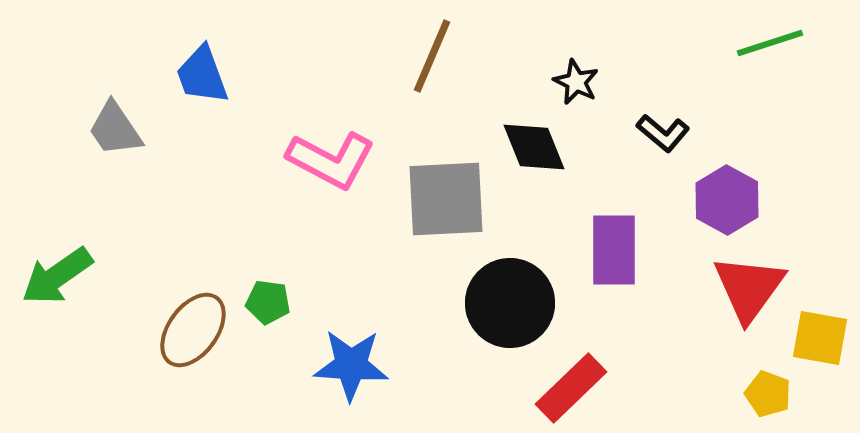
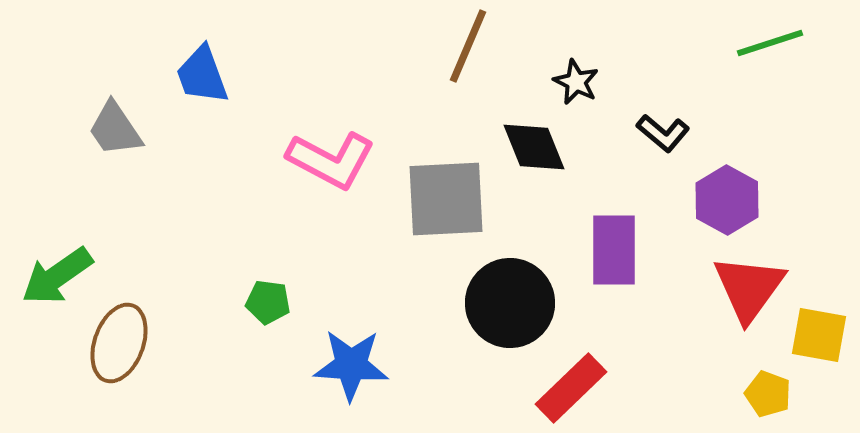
brown line: moved 36 px right, 10 px up
brown ellipse: moved 74 px left, 13 px down; rotated 16 degrees counterclockwise
yellow square: moved 1 px left, 3 px up
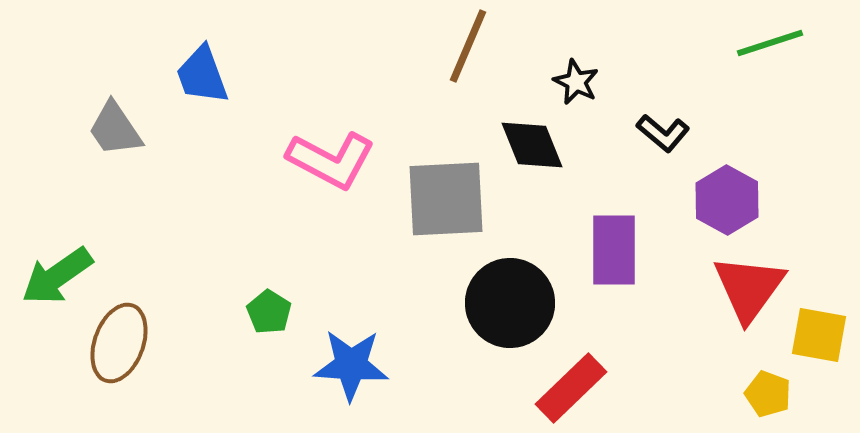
black diamond: moved 2 px left, 2 px up
green pentagon: moved 1 px right, 10 px down; rotated 24 degrees clockwise
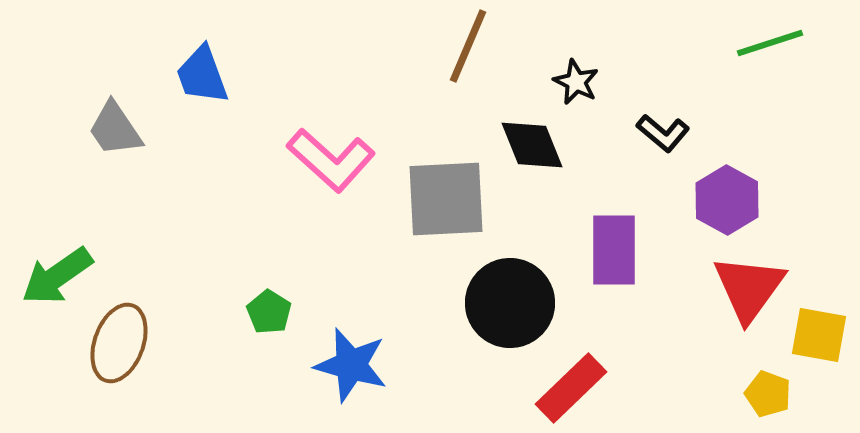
pink L-shape: rotated 14 degrees clockwise
blue star: rotated 12 degrees clockwise
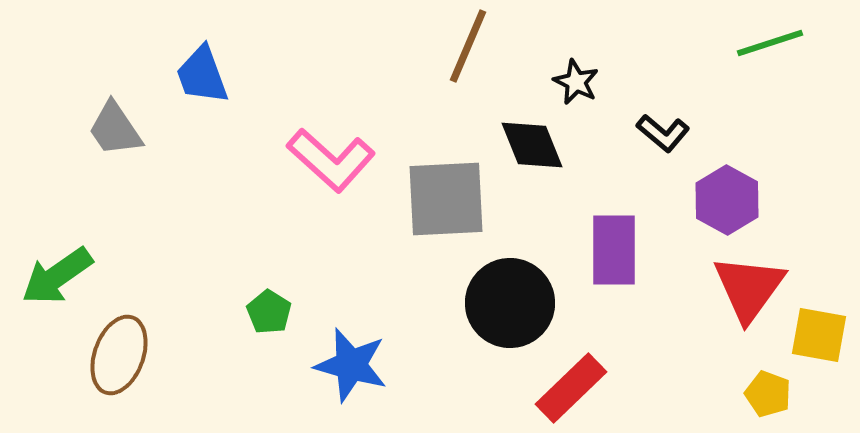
brown ellipse: moved 12 px down
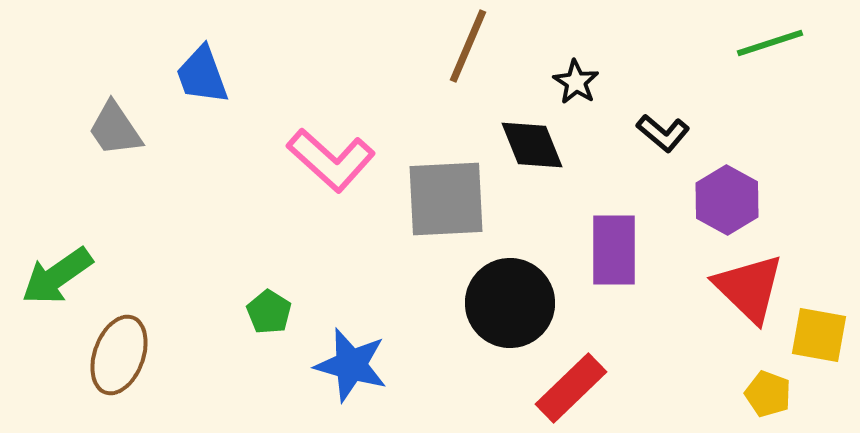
black star: rotated 6 degrees clockwise
red triangle: rotated 22 degrees counterclockwise
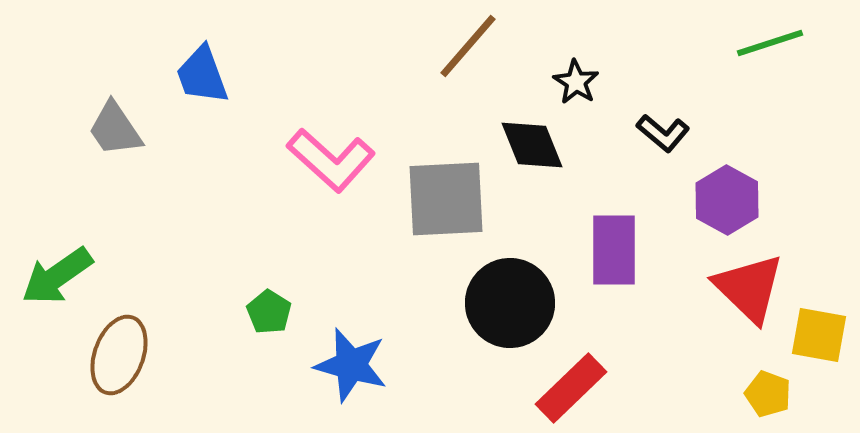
brown line: rotated 18 degrees clockwise
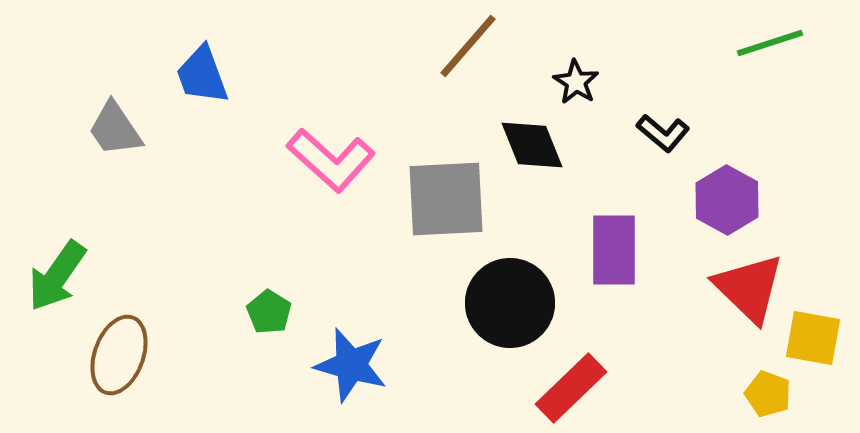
green arrow: rotated 20 degrees counterclockwise
yellow square: moved 6 px left, 3 px down
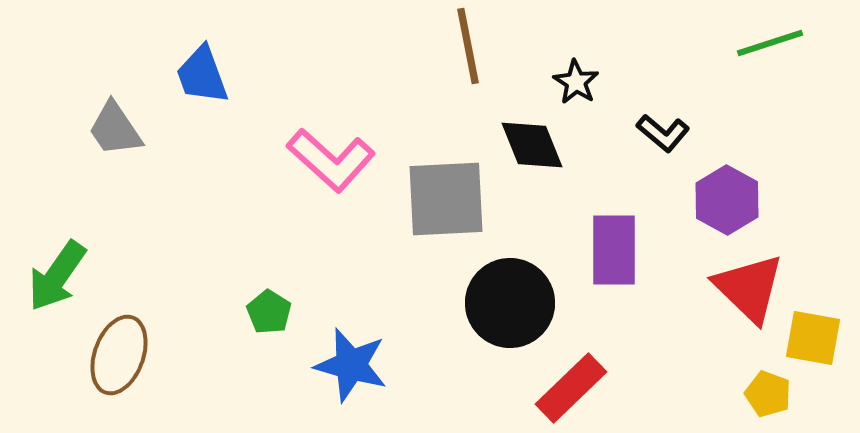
brown line: rotated 52 degrees counterclockwise
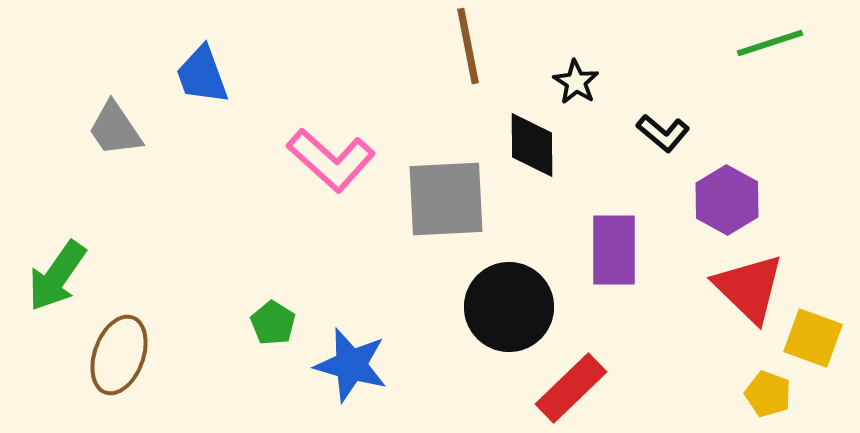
black diamond: rotated 22 degrees clockwise
black circle: moved 1 px left, 4 px down
green pentagon: moved 4 px right, 11 px down
yellow square: rotated 10 degrees clockwise
